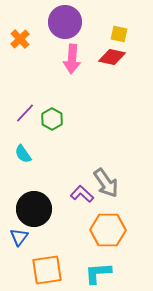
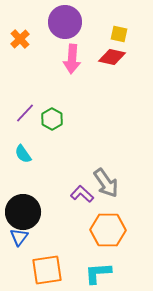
black circle: moved 11 px left, 3 px down
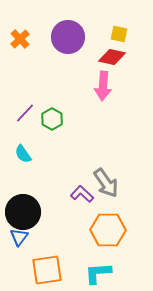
purple circle: moved 3 px right, 15 px down
pink arrow: moved 31 px right, 27 px down
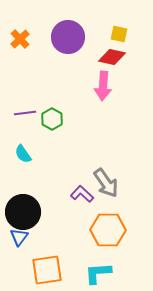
purple line: rotated 40 degrees clockwise
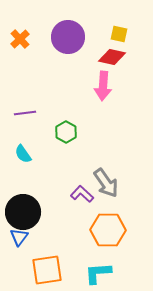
green hexagon: moved 14 px right, 13 px down
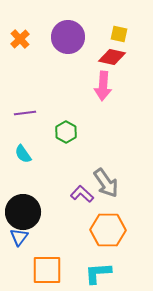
orange square: rotated 8 degrees clockwise
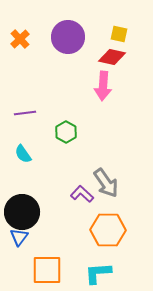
black circle: moved 1 px left
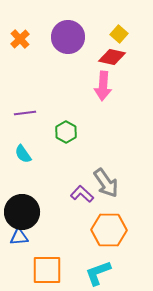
yellow square: rotated 30 degrees clockwise
orange hexagon: moved 1 px right
blue triangle: rotated 48 degrees clockwise
cyan L-shape: rotated 16 degrees counterclockwise
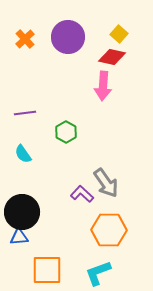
orange cross: moved 5 px right
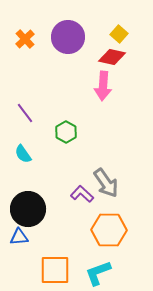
purple line: rotated 60 degrees clockwise
black circle: moved 6 px right, 3 px up
orange square: moved 8 px right
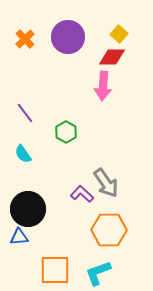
red diamond: rotated 12 degrees counterclockwise
